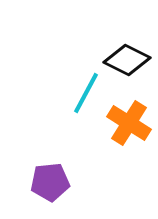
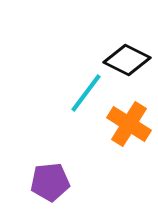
cyan line: rotated 9 degrees clockwise
orange cross: moved 1 px down
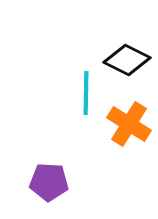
cyan line: rotated 36 degrees counterclockwise
purple pentagon: moved 1 px left; rotated 9 degrees clockwise
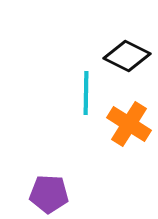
black diamond: moved 4 px up
purple pentagon: moved 12 px down
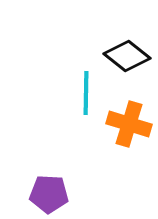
black diamond: rotated 12 degrees clockwise
orange cross: rotated 15 degrees counterclockwise
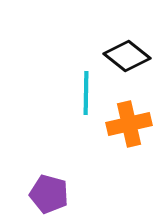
orange cross: rotated 30 degrees counterclockwise
purple pentagon: rotated 12 degrees clockwise
